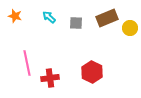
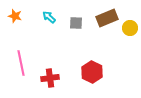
pink line: moved 6 px left
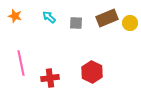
yellow circle: moved 5 px up
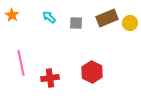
orange star: moved 3 px left, 1 px up; rotated 16 degrees clockwise
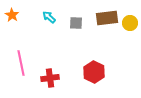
brown rectangle: rotated 15 degrees clockwise
red hexagon: moved 2 px right
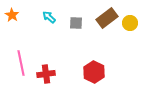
brown rectangle: rotated 30 degrees counterclockwise
red cross: moved 4 px left, 4 px up
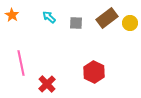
red cross: moved 1 px right, 10 px down; rotated 36 degrees counterclockwise
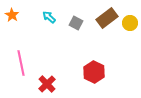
gray square: rotated 24 degrees clockwise
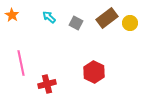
red cross: rotated 30 degrees clockwise
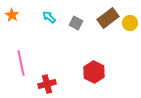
brown rectangle: moved 1 px right
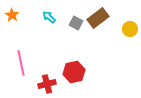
brown rectangle: moved 10 px left
yellow circle: moved 6 px down
red hexagon: moved 20 px left; rotated 20 degrees clockwise
